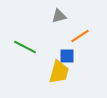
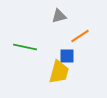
green line: rotated 15 degrees counterclockwise
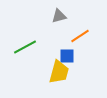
green line: rotated 40 degrees counterclockwise
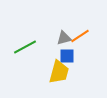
gray triangle: moved 5 px right, 22 px down
